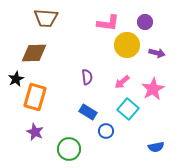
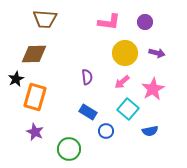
brown trapezoid: moved 1 px left, 1 px down
pink L-shape: moved 1 px right, 1 px up
yellow circle: moved 2 px left, 8 px down
brown diamond: moved 1 px down
blue semicircle: moved 6 px left, 16 px up
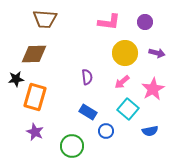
black star: rotated 21 degrees clockwise
green circle: moved 3 px right, 3 px up
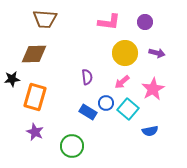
black star: moved 4 px left
blue circle: moved 28 px up
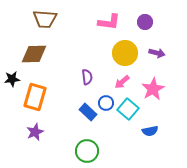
blue rectangle: rotated 12 degrees clockwise
purple star: rotated 24 degrees clockwise
green circle: moved 15 px right, 5 px down
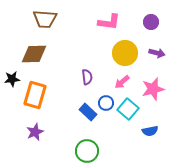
purple circle: moved 6 px right
pink star: rotated 15 degrees clockwise
orange rectangle: moved 2 px up
